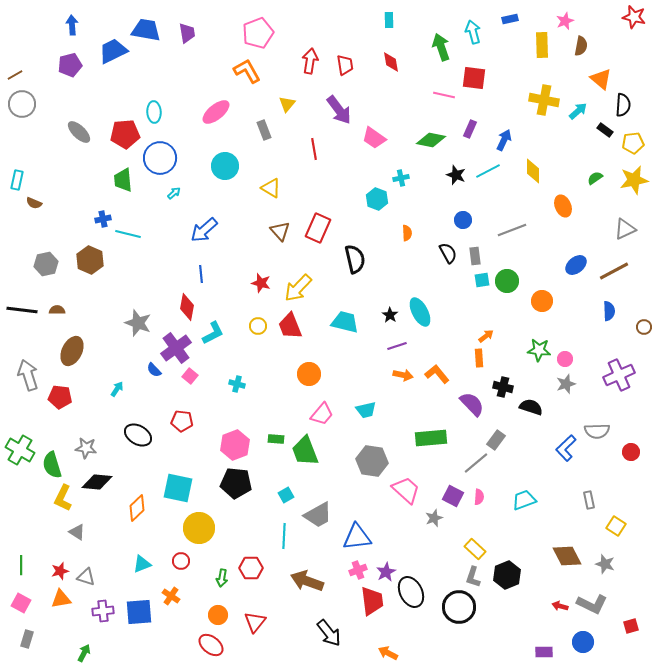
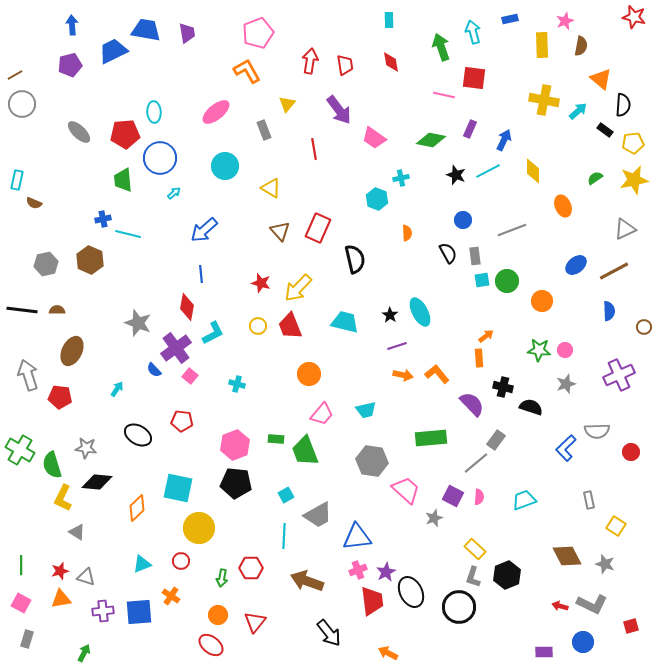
pink circle at (565, 359): moved 9 px up
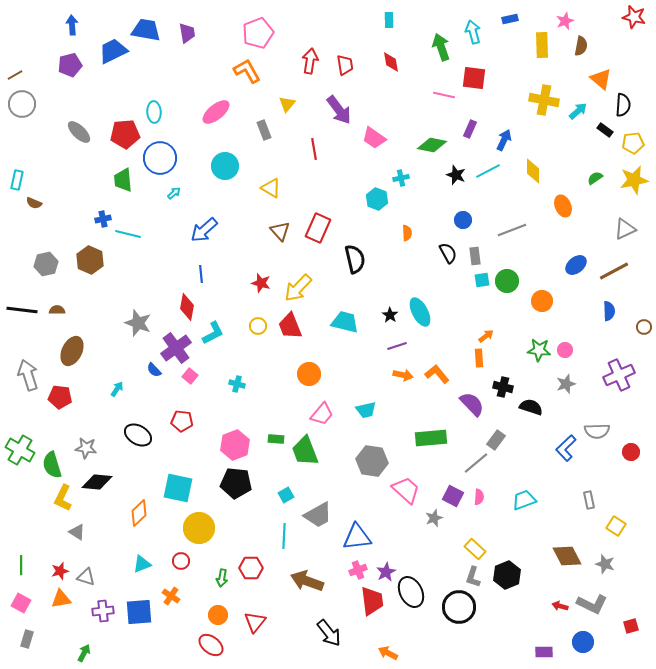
green diamond at (431, 140): moved 1 px right, 5 px down
orange diamond at (137, 508): moved 2 px right, 5 px down
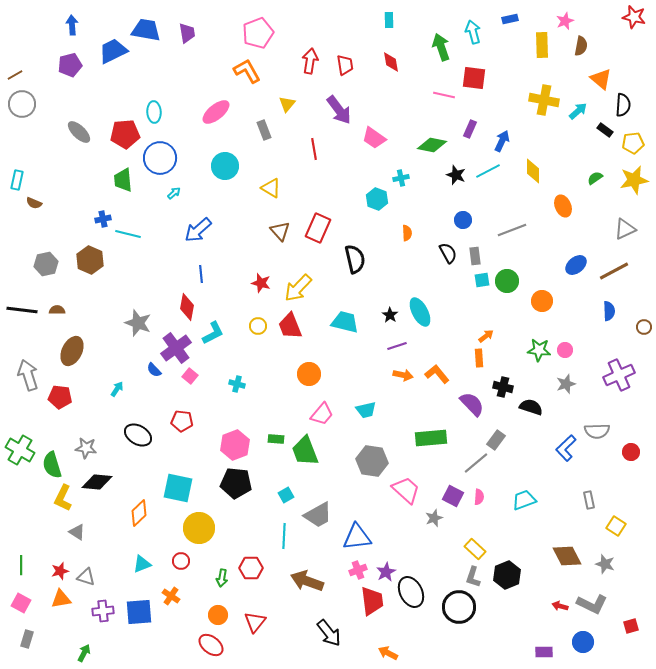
blue arrow at (504, 140): moved 2 px left, 1 px down
blue arrow at (204, 230): moved 6 px left
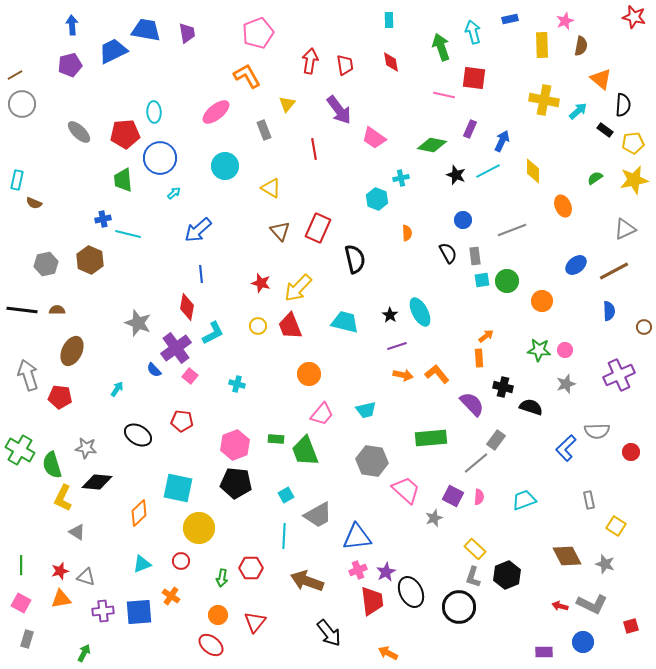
orange L-shape at (247, 71): moved 5 px down
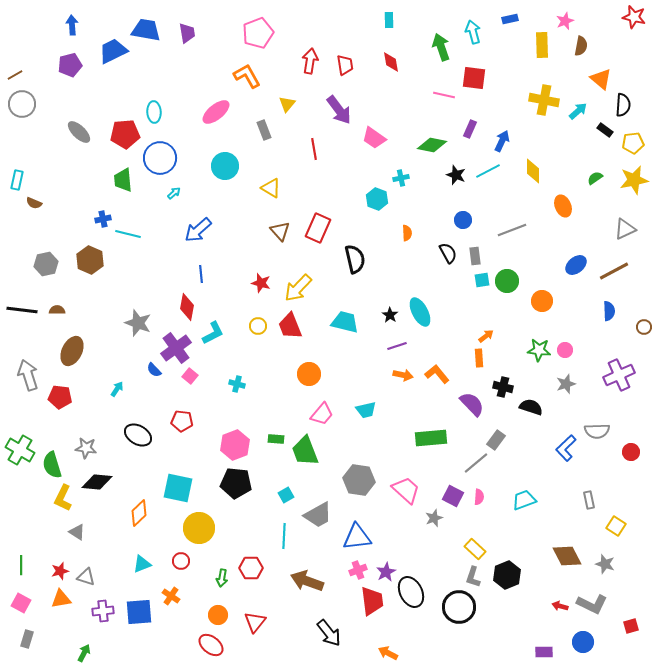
gray hexagon at (372, 461): moved 13 px left, 19 px down
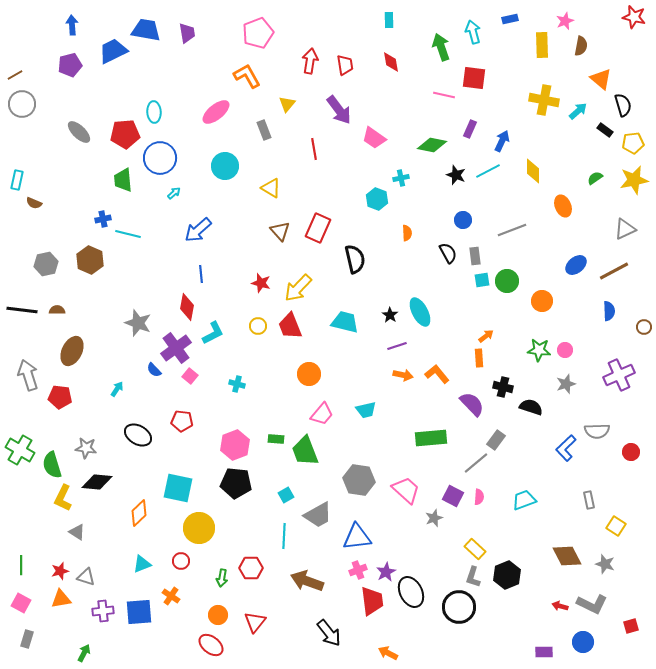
black semicircle at (623, 105): rotated 20 degrees counterclockwise
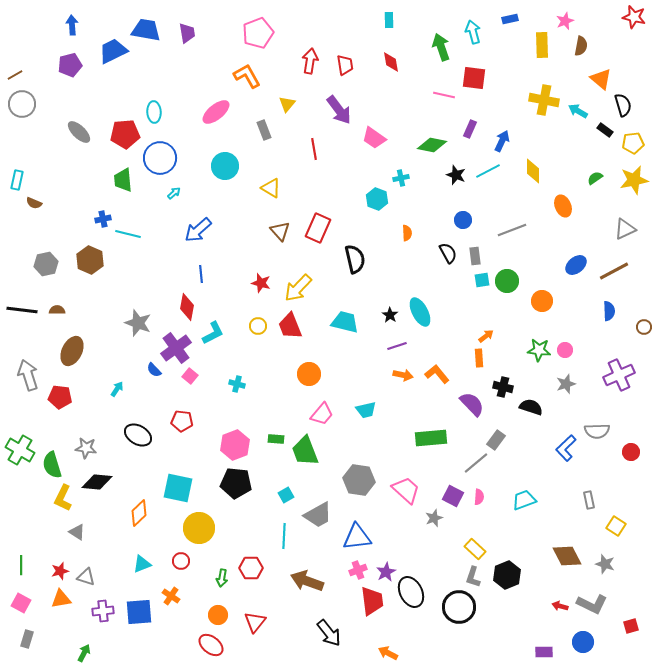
cyan arrow at (578, 111): rotated 108 degrees counterclockwise
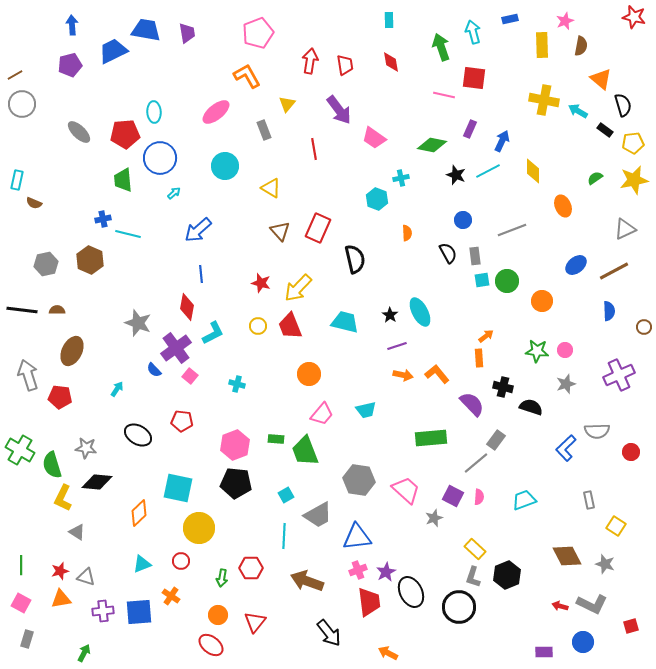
green star at (539, 350): moved 2 px left, 1 px down
red trapezoid at (372, 601): moved 3 px left, 1 px down
